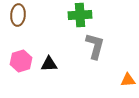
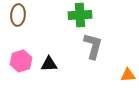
gray L-shape: moved 2 px left
orange triangle: moved 5 px up
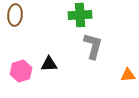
brown ellipse: moved 3 px left
pink hexagon: moved 10 px down
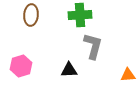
brown ellipse: moved 16 px right
black triangle: moved 20 px right, 6 px down
pink hexagon: moved 5 px up
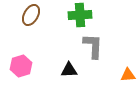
brown ellipse: rotated 25 degrees clockwise
gray L-shape: rotated 12 degrees counterclockwise
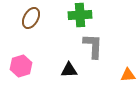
brown ellipse: moved 3 px down
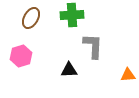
green cross: moved 8 px left
pink hexagon: moved 10 px up
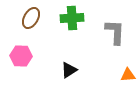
green cross: moved 3 px down
gray L-shape: moved 22 px right, 14 px up
pink hexagon: rotated 20 degrees clockwise
black triangle: rotated 30 degrees counterclockwise
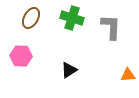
green cross: rotated 20 degrees clockwise
gray L-shape: moved 4 px left, 5 px up
